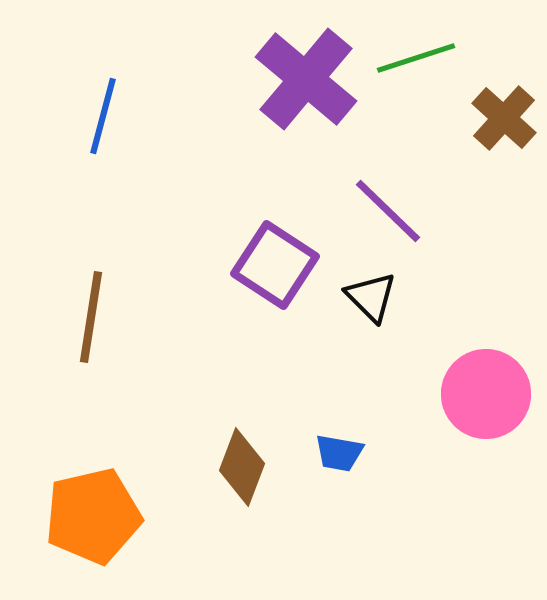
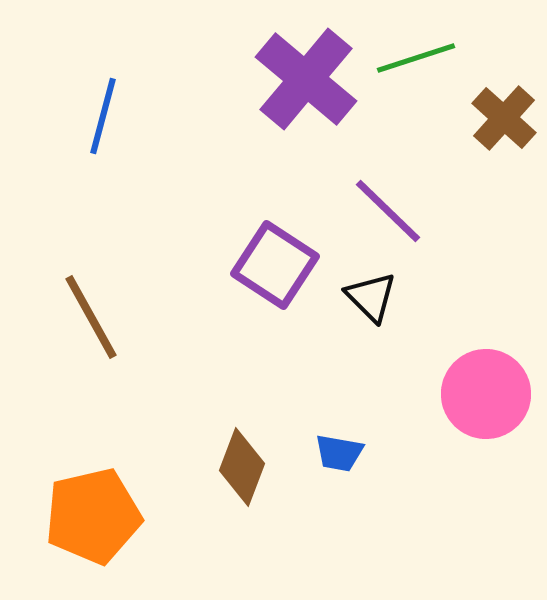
brown line: rotated 38 degrees counterclockwise
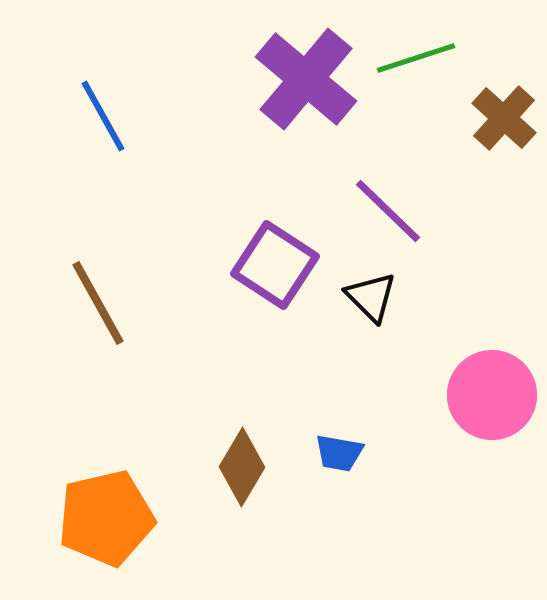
blue line: rotated 44 degrees counterclockwise
brown line: moved 7 px right, 14 px up
pink circle: moved 6 px right, 1 px down
brown diamond: rotated 10 degrees clockwise
orange pentagon: moved 13 px right, 2 px down
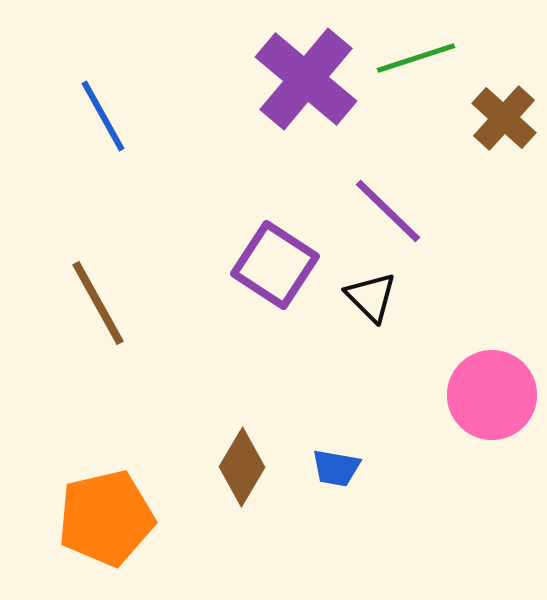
blue trapezoid: moved 3 px left, 15 px down
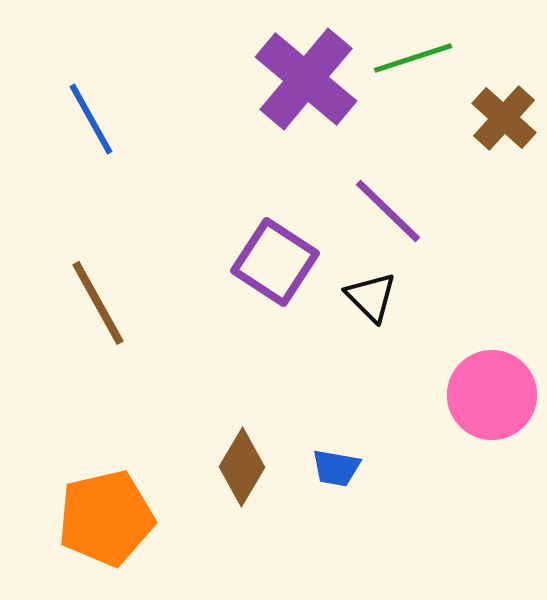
green line: moved 3 px left
blue line: moved 12 px left, 3 px down
purple square: moved 3 px up
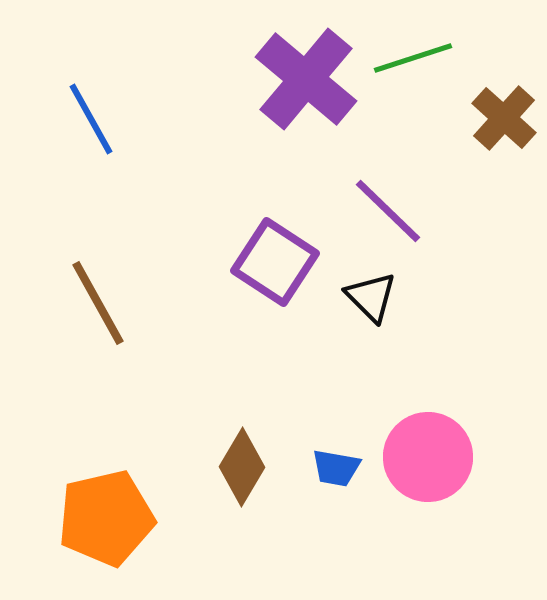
pink circle: moved 64 px left, 62 px down
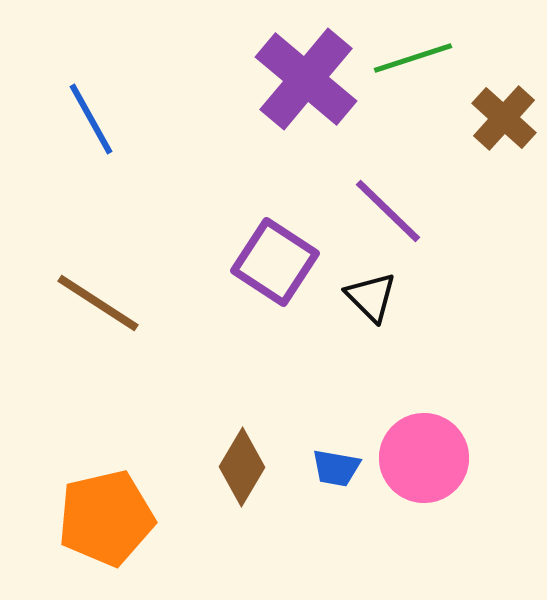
brown line: rotated 28 degrees counterclockwise
pink circle: moved 4 px left, 1 px down
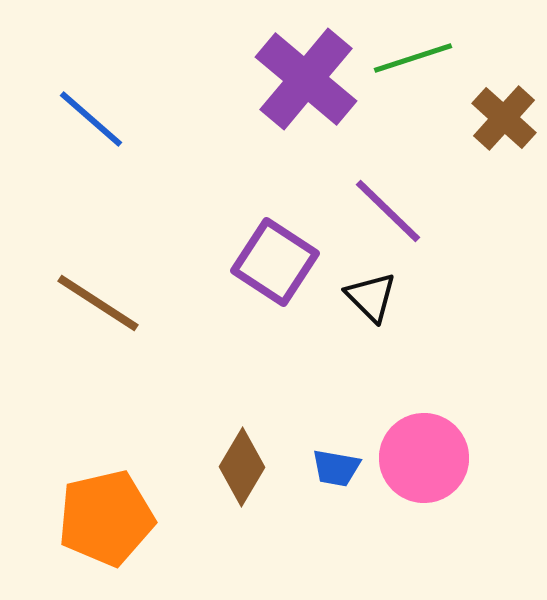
blue line: rotated 20 degrees counterclockwise
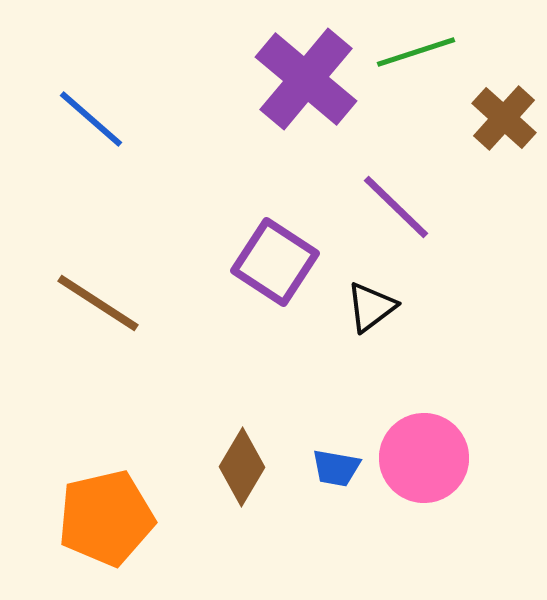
green line: moved 3 px right, 6 px up
purple line: moved 8 px right, 4 px up
black triangle: moved 10 px down; rotated 38 degrees clockwise
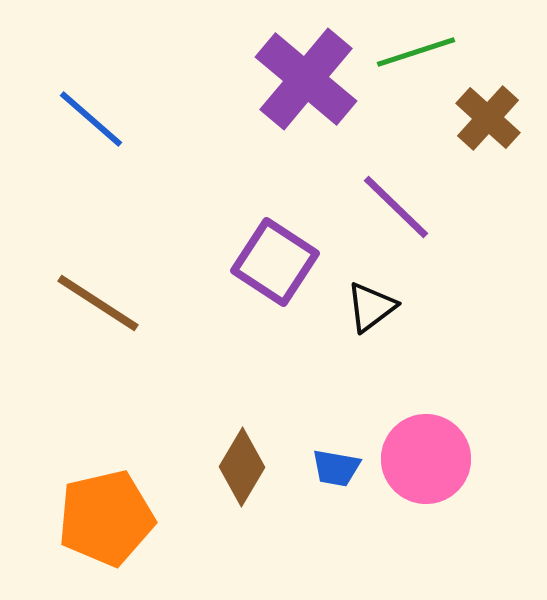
brown cross: moved 16 px left
pink circle: moved 2 px right, 1 px down
